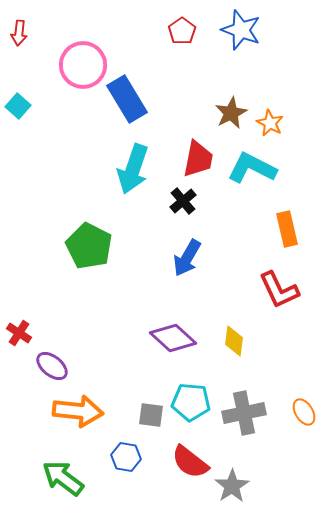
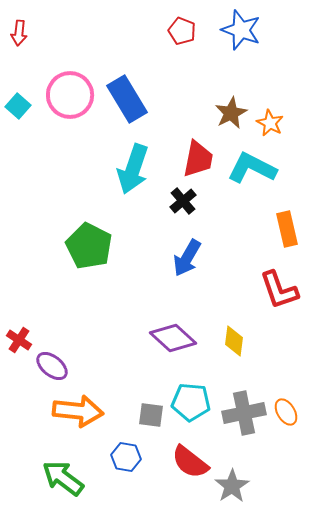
red pentagon: rotated 16 degrees counterclockwise
pink circle: moved 13 px left, 30 px down
red L-shape: rotated 6 degrees clockwise
red cross: moved 7 px down
orange ellipse: moved 18 px left
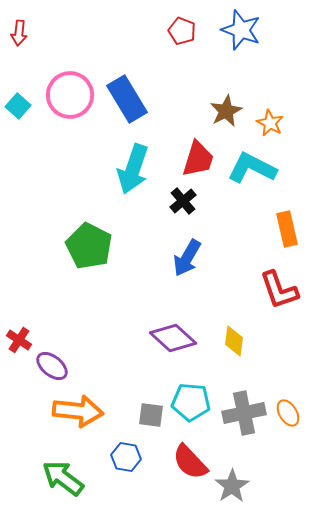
brown star: moved 5 px left, 2 px up
red trapezoid: rotated 6 degrees clockwise
orange ellipse: moved 2 px right, 1 px down
red semicircle: rotated 9 degrees clockwise
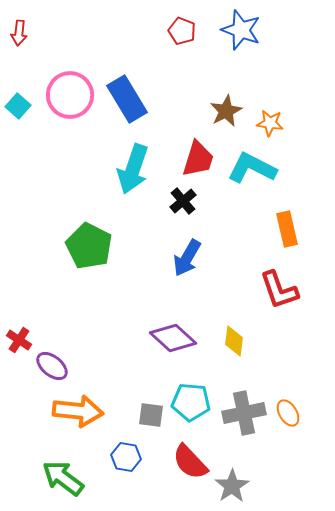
orange star: rotated 20 degrees counterclockwise
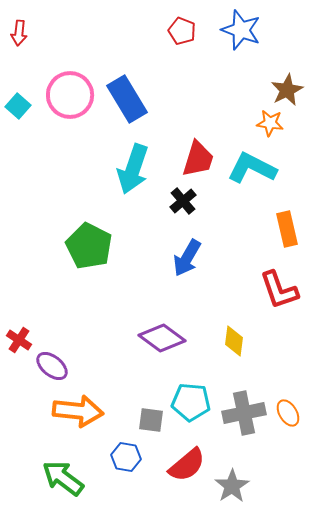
brown star: moved 61 px right, 21 px up
purple diamond: moved 11 px left; rotated 6 degrees counterclockwise
gray square: moved 5 px down
red semicircle: moved 3 px left, 3 px down; rotated 87 degrees counterclockwise
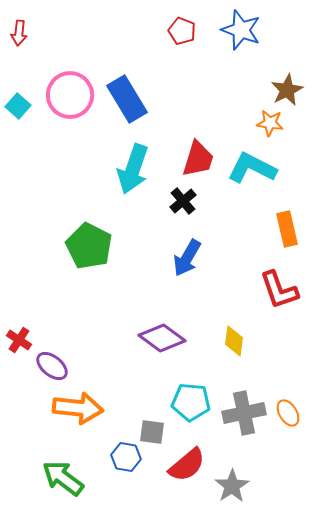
orange arrow: moved 3 px up
gray square: moved 1 px right, 12 px down
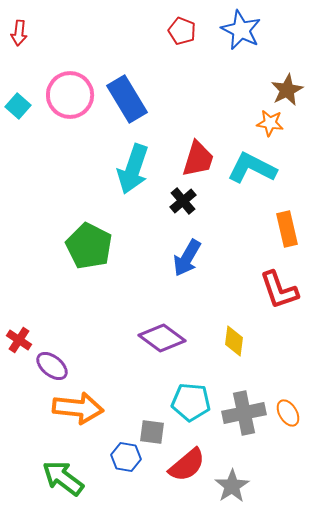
blue star: rotated 6 degrees clockwise
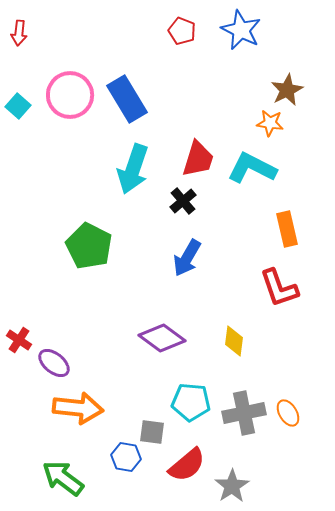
red L-shape: moved 2 px up
purple ellipse: moved 2 px right, 3 px up
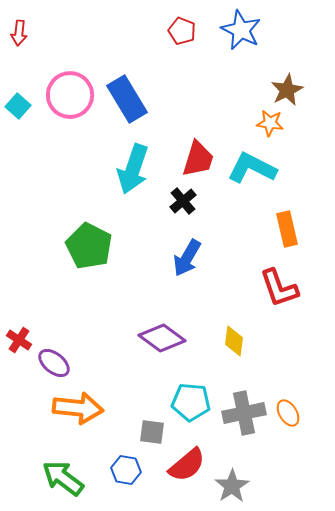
blue hexagon: moved 13 px down
